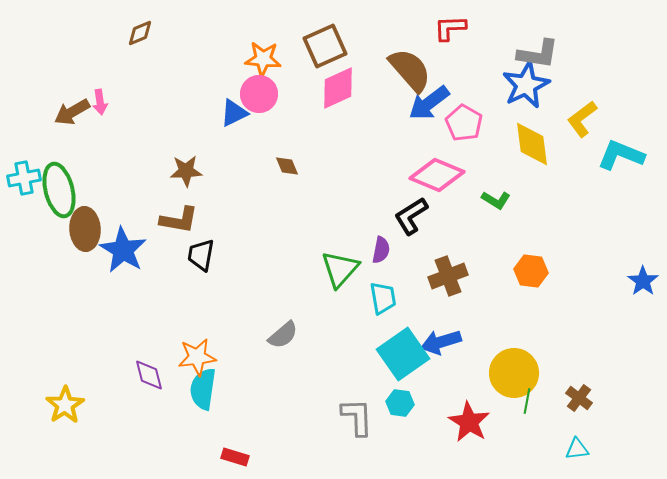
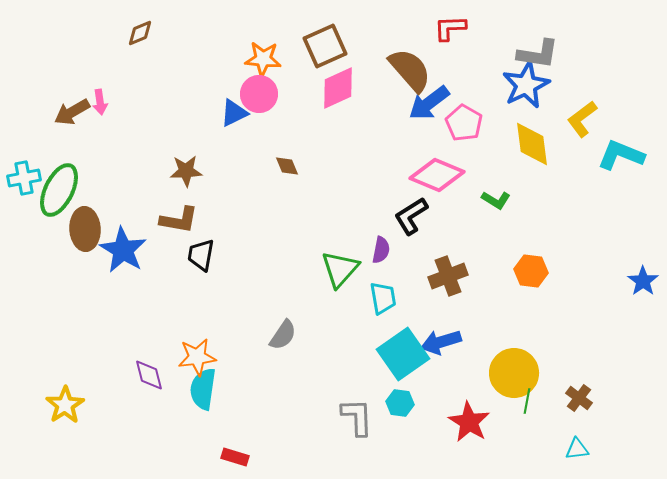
green ellipse at (59, 190): rotated 40 degrees clockwise
gray semicircle at (283, 335): rotated 16 degrees counterclockwise
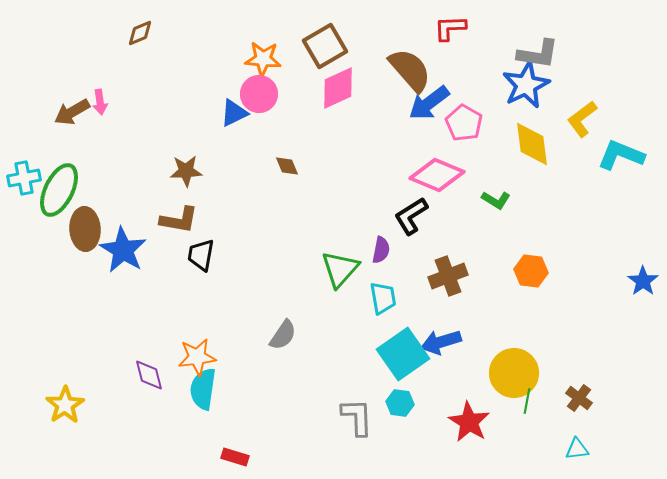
brown square at (325, 46): rotated 6 degrees counterclockwise
